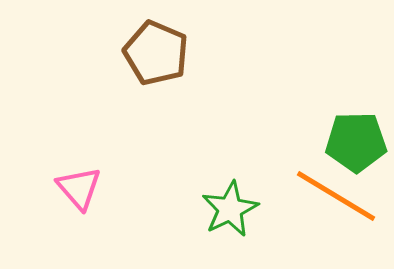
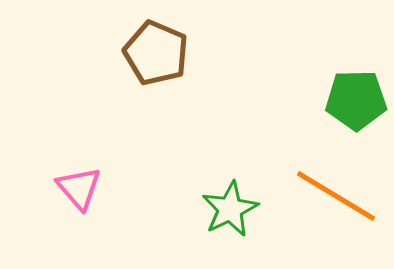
green pentagon: moved 42 px up
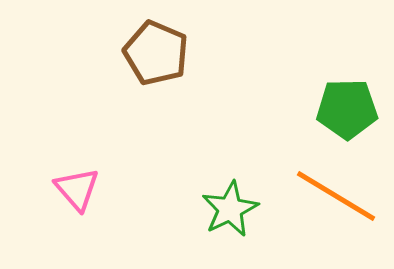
green pentagon: moved 9 px left, 9 px down
pink triangle: moved 2 px left, 1 px down
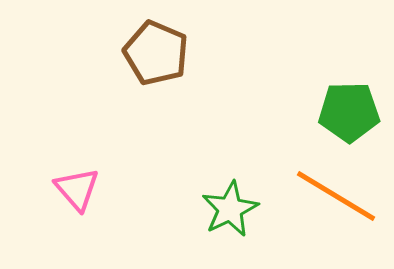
green pentagon: moved 2 px right, 3 px down
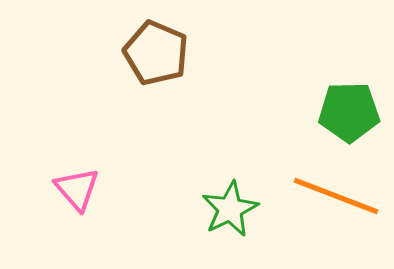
orange line: rotated 10 degrees counterclockwise
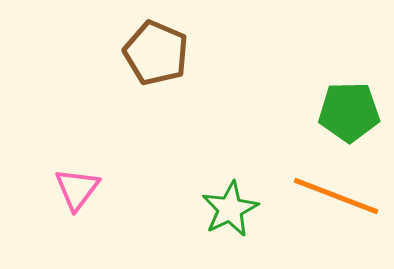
pink triangle: rotated 18 degrees clockwise
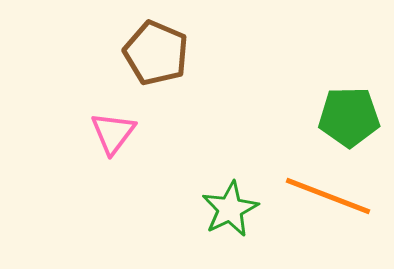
green pentagon: moved 5 px down
pink triangle: moved 36 px right, 56 px up
orange line: moved 8 px left
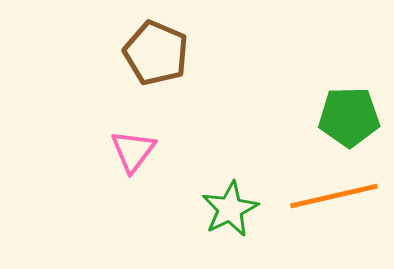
pink triangle: moved 20 px right, 18 px down
orange line: moved 6 px right; rotated 34 degrees counterclockwise
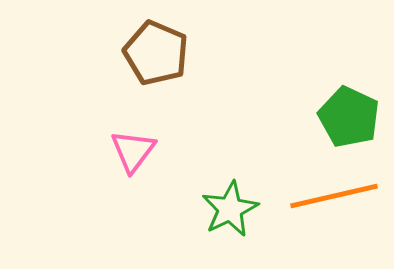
green pentagon: rotated 26 degrees clockwise
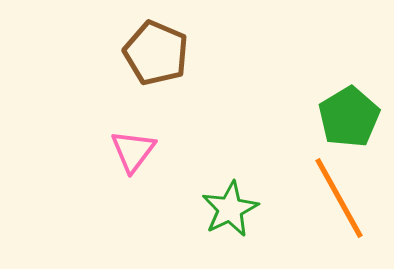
green pentagon: rotated 16 degrees clockwise
orange line: moved 5 px right, 2 px down; rotated 74 degrees clockwise
